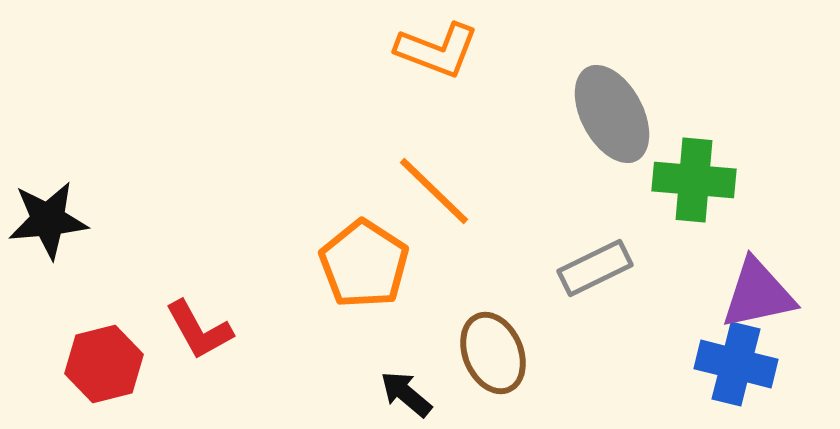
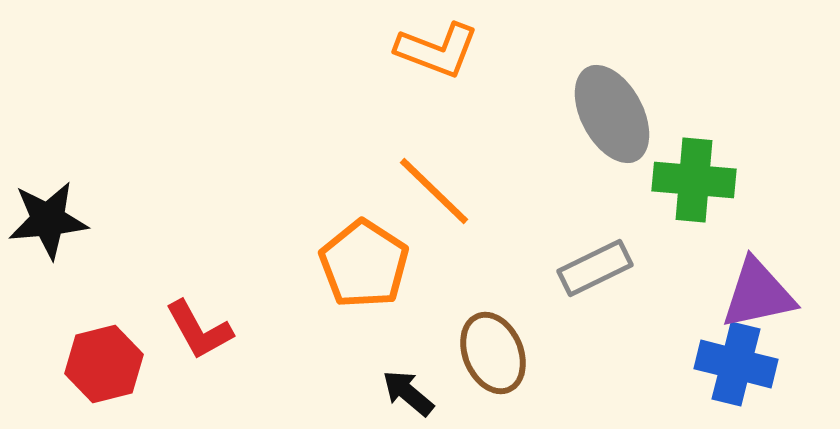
black arrow: moved 2 px right, 1 px up
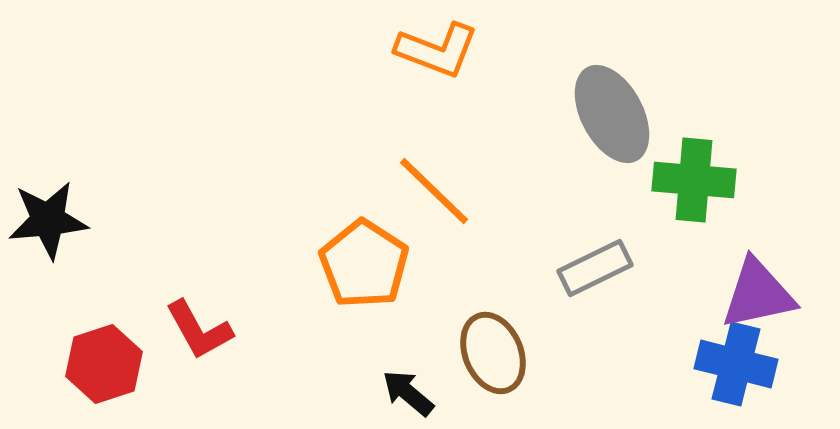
red hexagon: rotated 4 degrees counterclockwise
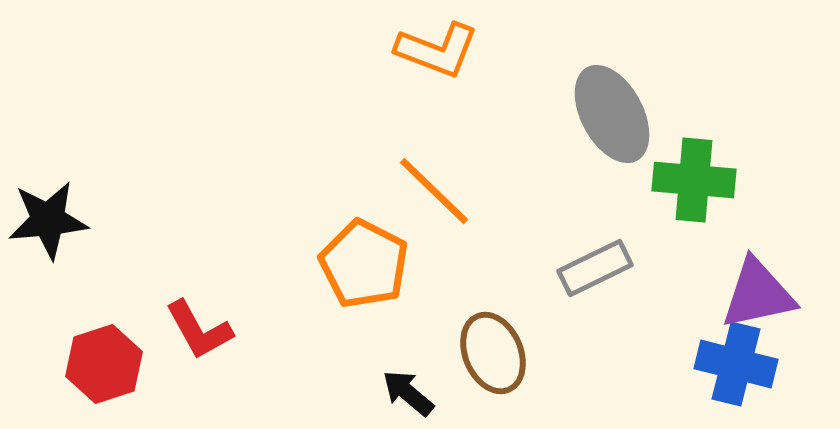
orange pentagon: rotated 6 degrees counterclockwise
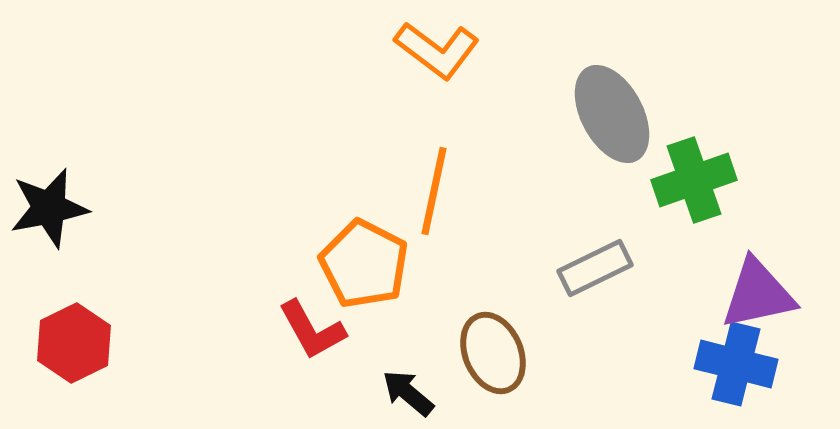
orange L-shape: rotated 16 degrees clockwise
green cross: rotated 24 degrees counterclockwise
orange line: rotated 58 degrees clockwise
black star: moved 1 px right, 12 px up; rotated 6 degrees counterclockwise
red L-shape: moved 113 px right
red hexagon: moved 30 px left, 21 px up; rotated 8 degrees counterclockwise
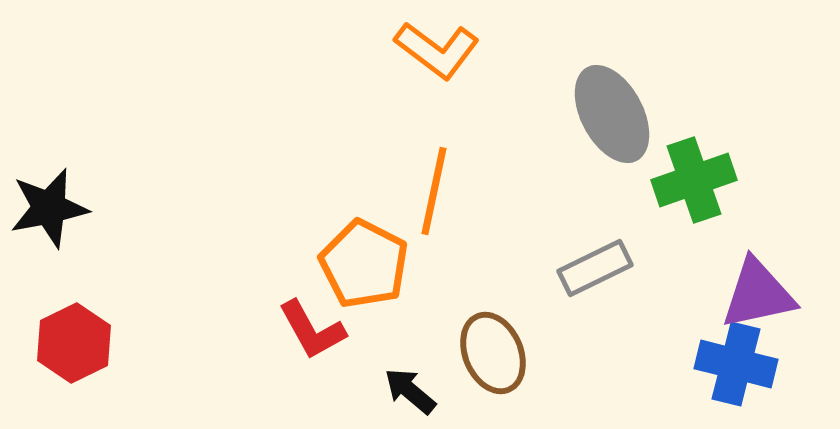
black arrow: moved 2 px right, 2 px up
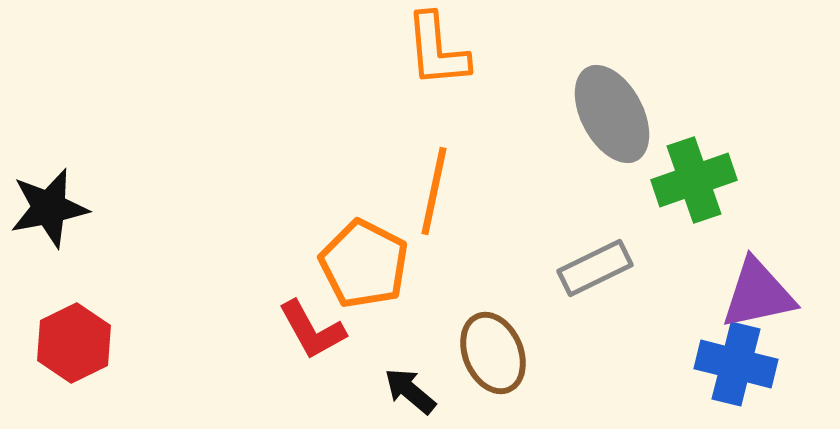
orange L-shape: rotated 48 degrees clockwise
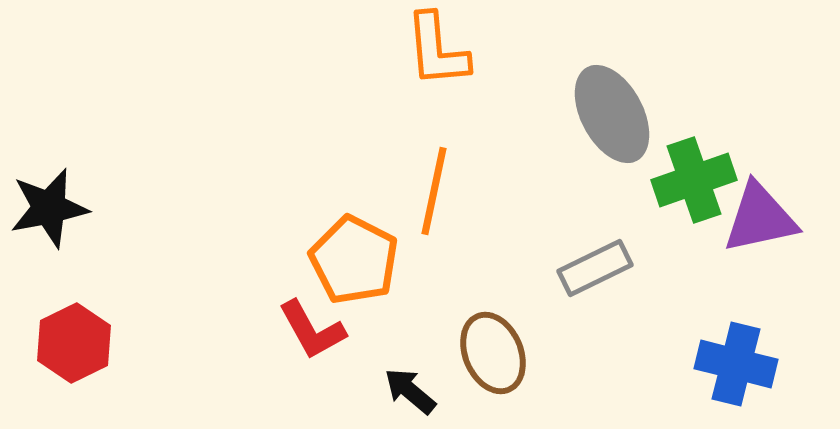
orange pentagon: moved 10 px left, 4 px up
purple triangle: moved 2 px right, 76 px up
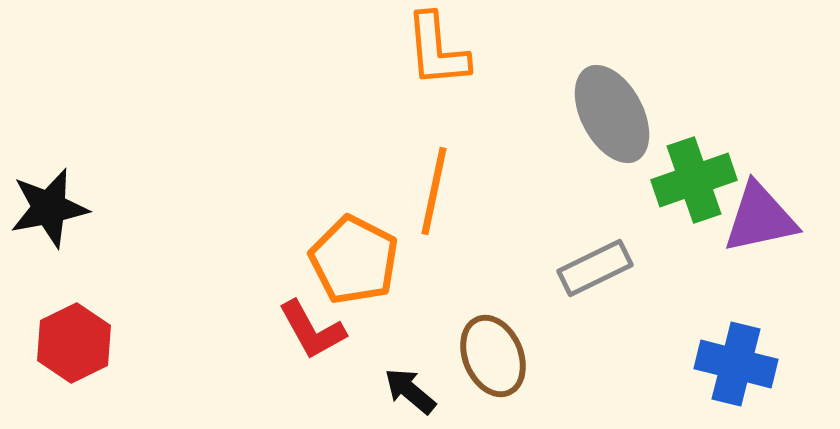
brown ellipse: moved 3 px down
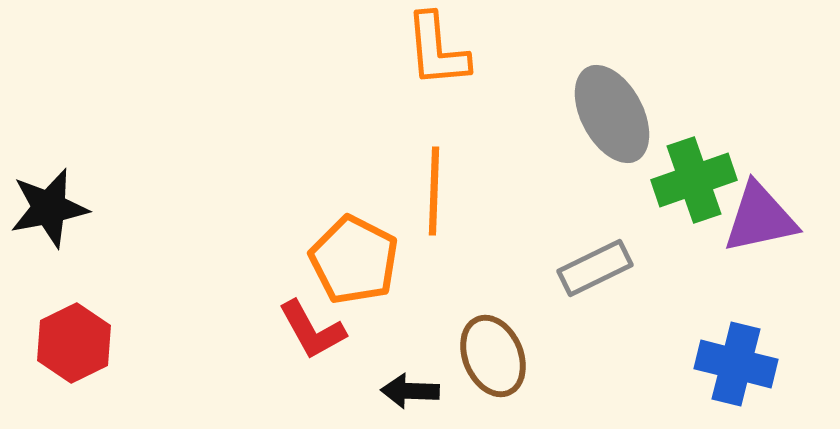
orange line: rotated 10 degrees counterclockwise
black arrow: rotated 38 degrees counterclockwise
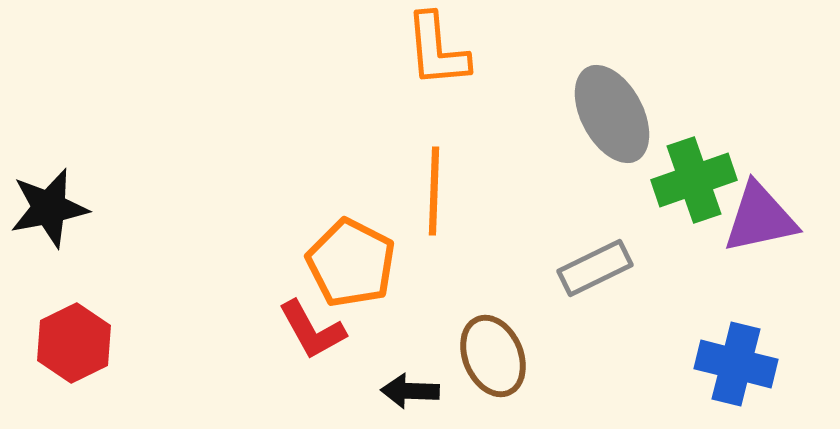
orange pentagon: moved 3 px left, 3 px down
